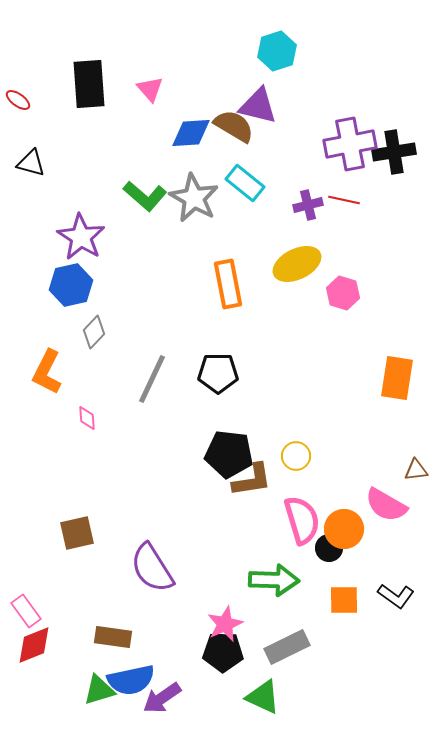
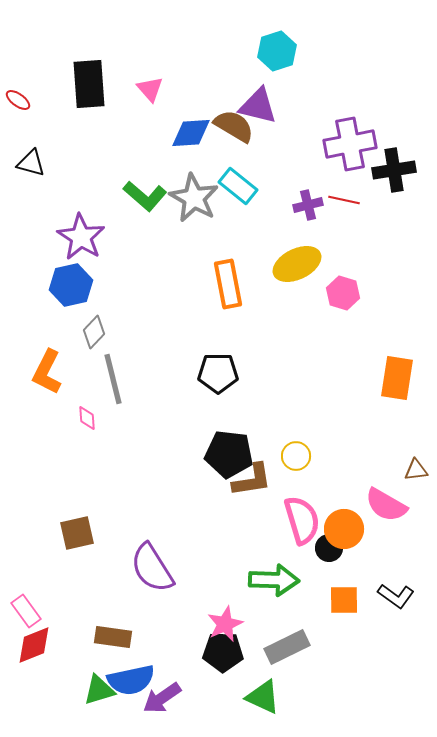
black cross at (394, 152): moved 18 px down
cyan rectangle at (245, 183): moved 7 px left, 3 px down
gray line at (152, 379): moved 39 px left; rotated 39 degrees counterclockwise
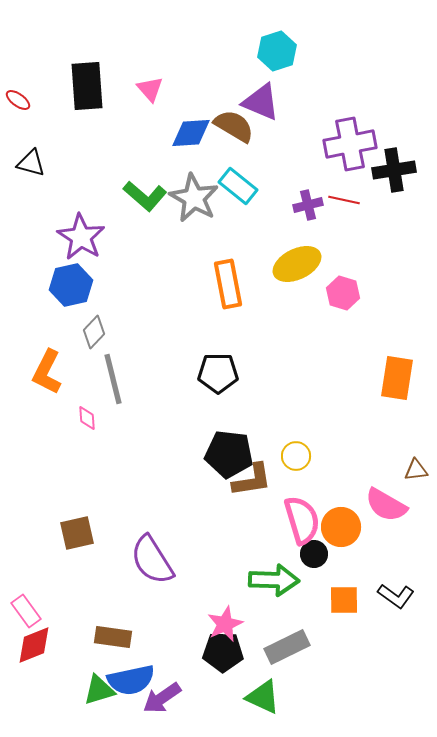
black rectangle at (89, 84): moved 2 px left, 2 px down
purple triangle at (258, 106): moved 3 px right, 4 px up; rotated 9 degrees clockwise
orange circle at (344, 529): moved 3 px left, 2 px up
black circle at (329, 548): moved 15 px left, 6 px down
purple semicircle at (152, 568): moved 8 px up
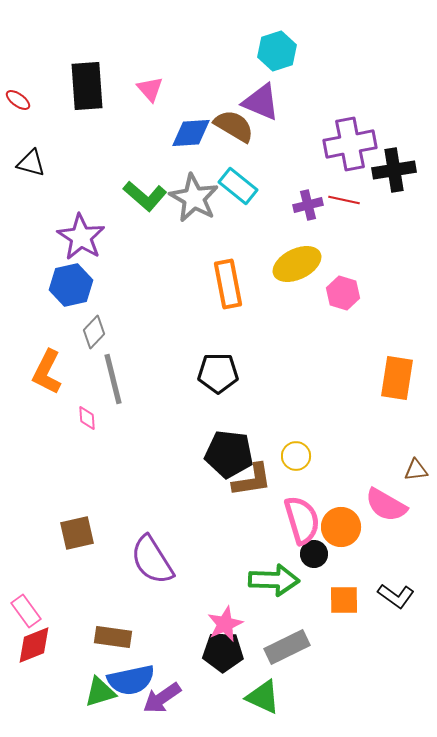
green triangle at (99, 690): moved 1 px right, 2 px down
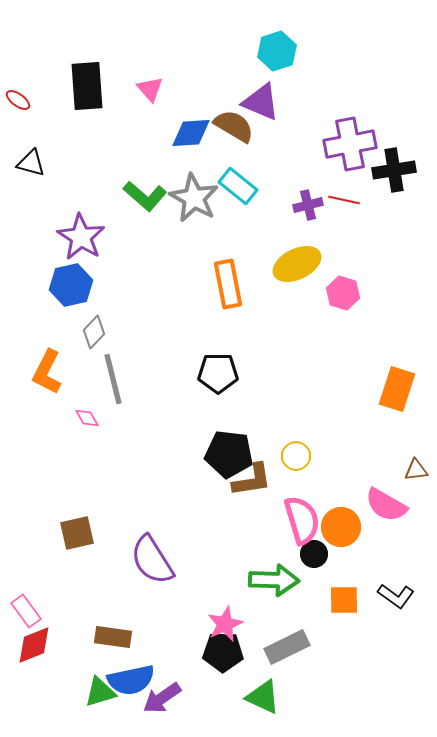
orange rectangle at (397, 378): moved 11 px down; rotated 9 degrees clockwise
pink diamond at (87, 418): rotated 25 degrees counterclockwise
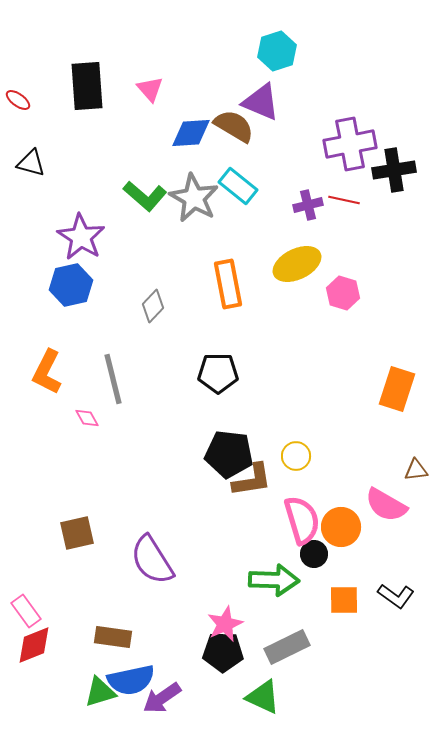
gray diamond at (94, 332): moved 59 px right, 26 px up
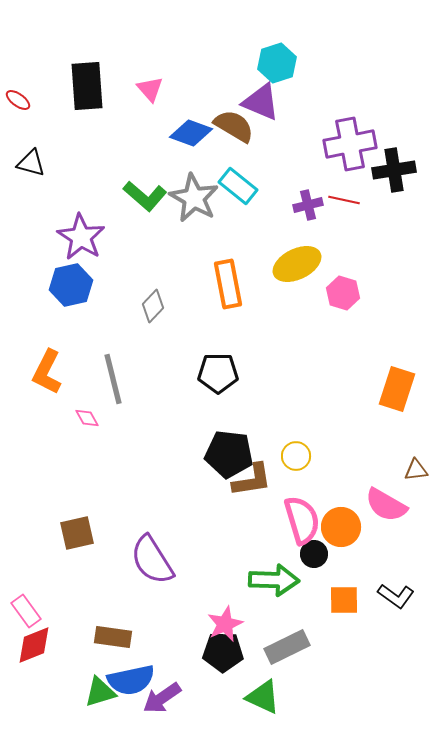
cyan hexagon at (277, 51): moved 12 px down
blue diamond at (191, 133): rotated 24 degrees clockwise
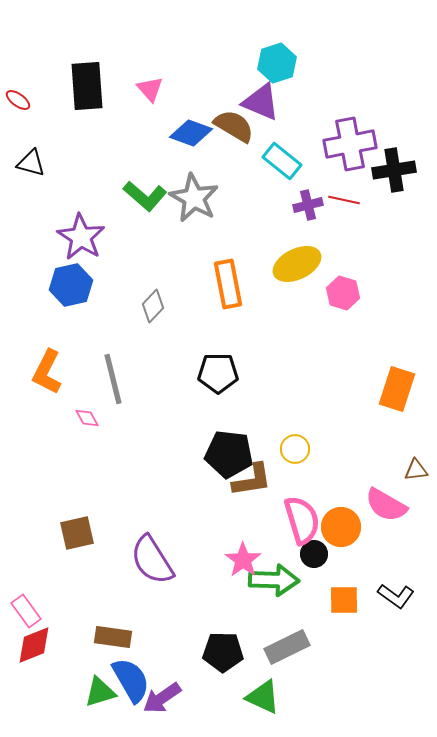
cyan rectangle at (238, 186): moved 44 px right, 25 px up
yellow circle at (296, 456): moved 1 px left, 7 px up
pink star at (225, 624): moved 18 px right, 64 px up; rotated 12 degrees counterclockwise
blue semicircle at (131, 680): rotated 108 degrees counterclockwise
